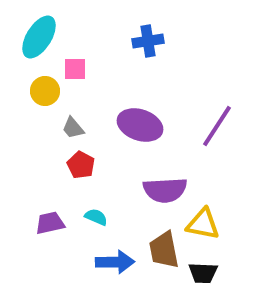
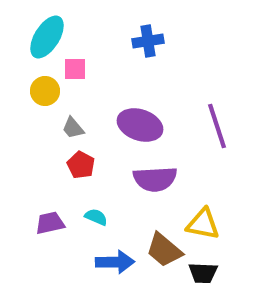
cyan ellipse: moved 8 px right
purple line: rotated 51 degrees counterclockwise
purple semicircle: moved 10 px left, 11 px up
brown trapezoid: rotated 39 degrees counterclockwise
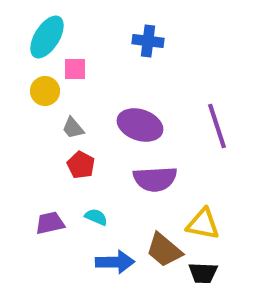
blue cross: rotated 16 degrees clockwise
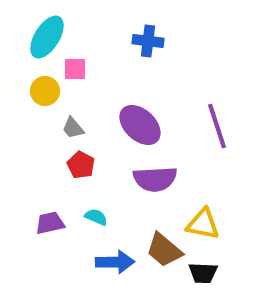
purple ellipse: rotated 24 degrees clockwise
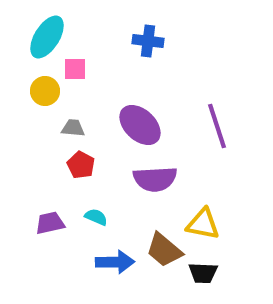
gray trapezoid: rotated 135 degrees clockwise
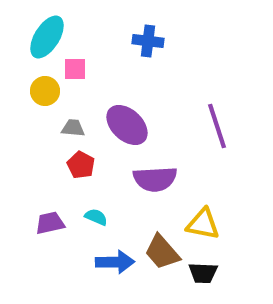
purple ellipse: moved 13 px left
brown trapezoid: moved 2 px left, 2 px down; rotated 9 degrees clockwise
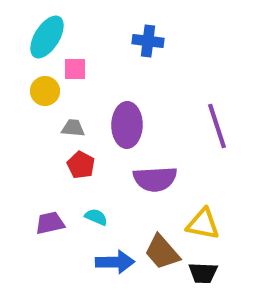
purple ellipse: rotated 48 degrees clockwise
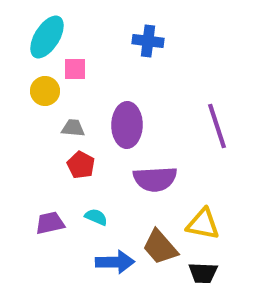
brown trapezoid: moved 2 px left, 5 px up
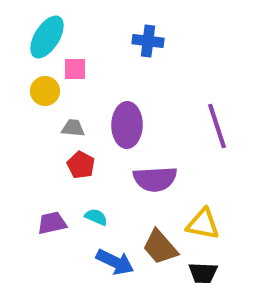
purple trapezoid: moved 2 px right
blue arrow: rotated 27 degrees clockwise
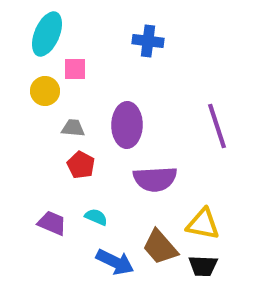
cyan ellipse: moved 3 px up; rotated 9 degrees counterclockwise
purple trapezoid: rotated 36 degrees clockwise
black trapezoid: moved 7 px up
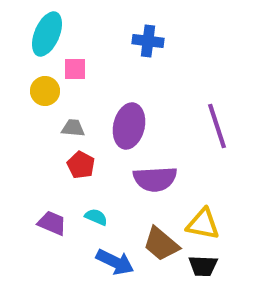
purple ellipse: moved 2 px right, 1 px down; rotated 12 degrees clockwise
brown trapezoid: moved 1 px right, 3 px up; rotated 9 degrees counterclockwise
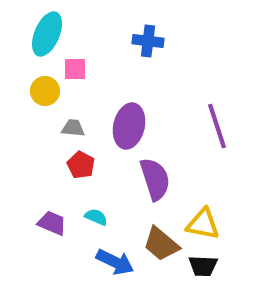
purple semicircle: rotated 105 degrees counterclockwise
